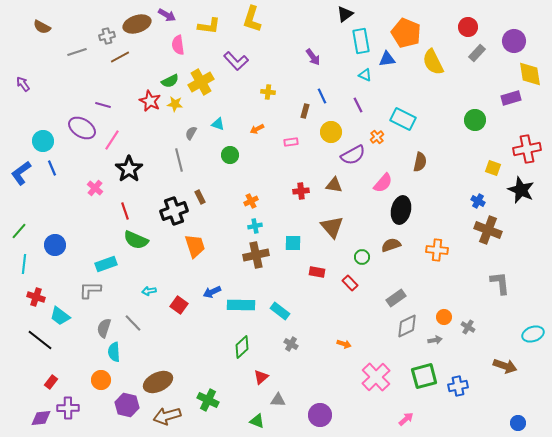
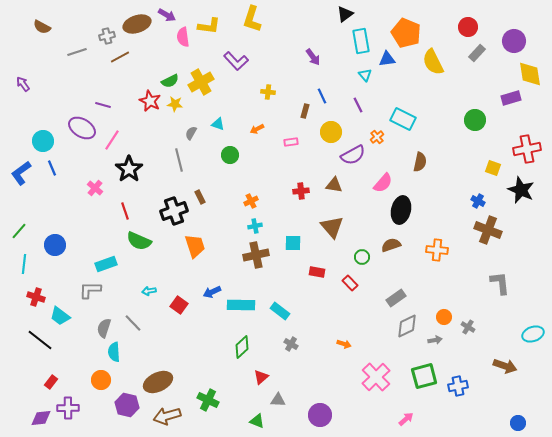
pink semicircle at (178, 45): moved 5 px right, 8 px up
cyan triangle at (365, 75): rotated 24 degrees clockwise
green semicircle at (136, 240): moved 3 px right, 1 px down
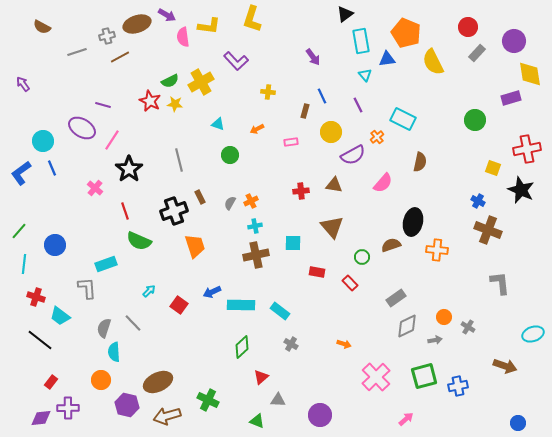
gray semicircle at (191, 133): moved 39 px right, 70 px down
black ellipse at (401, 210): moved 12 px right, 12 px down
gray L-shape at (90, 290): moved 3 px left, 2 px up; rotated 85 degrees clockwise
cyan arrow at (149, 291): rotated 144 degrees clockwise
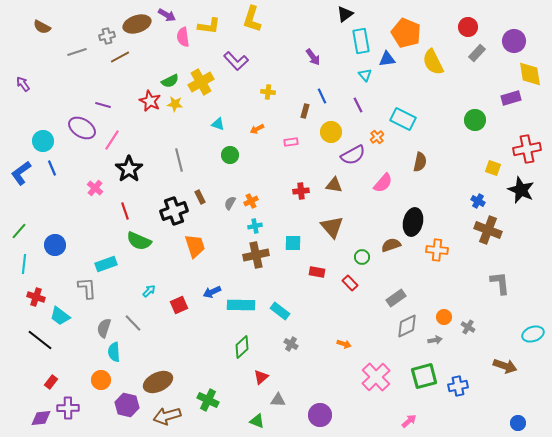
red square at (179, 305): rotated 30 degrees clockwise
pink arrow at (406, 419): moved 3 px right, 2 px down
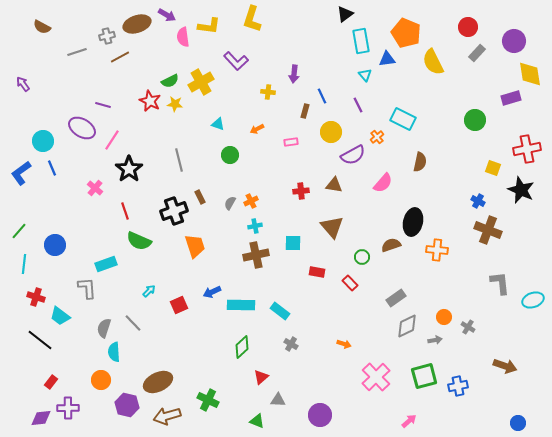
purple arrow at (313, 57): moved 19 px left, 17 px down; rotated 42 degrees clockwise
cyan ellipse at (533, 334): moved 34 px up
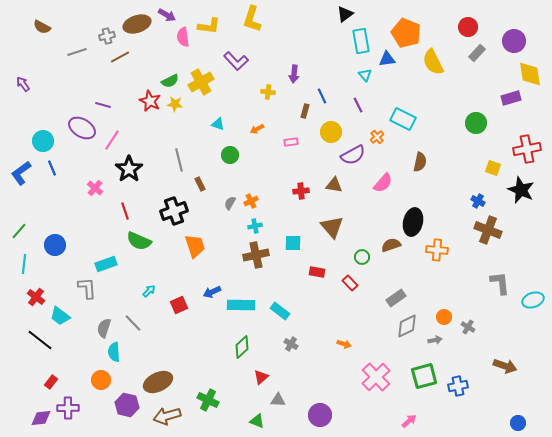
green circle at (475, 120): moved 1 px right, 3 px down
brown rectangle at (200, 197): moved 13 px up
red cross at (36, 297): rotated 18 degrees clockwise
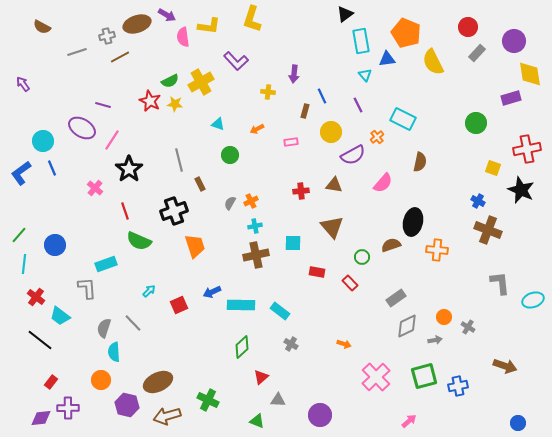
green line at (19, 231): moved 4 px down
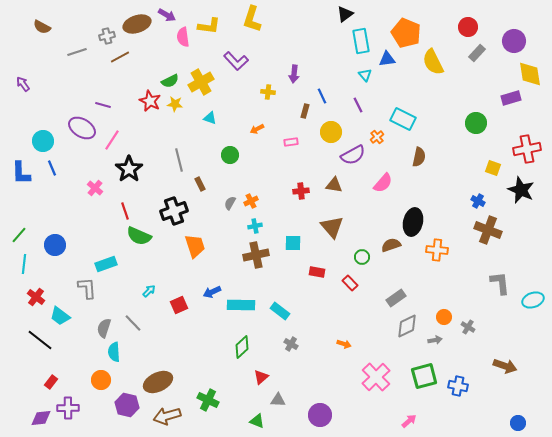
cyan triangle at (218, 124): moved 8 px left, 6 px up
brown semicircle at (420, 162): moved 1 px left, 5 px up
blue L-shape at (21, 173): rotated 55 degrees counterclockwise
green semicircle at (139, 241): moved 5 px up
blue cross at (458, 386): rotated 24 degrees clockwise
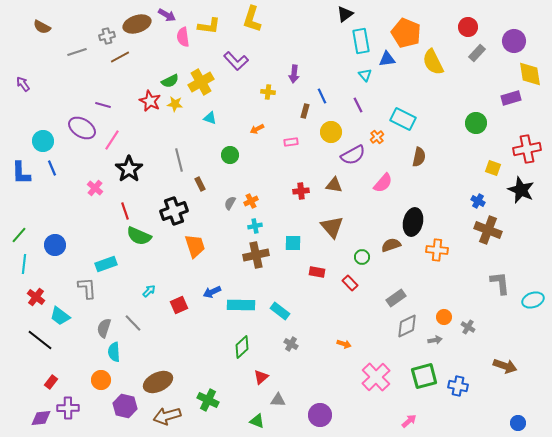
purple hexagon at (127, 405): moved 2 px left, 1 px down
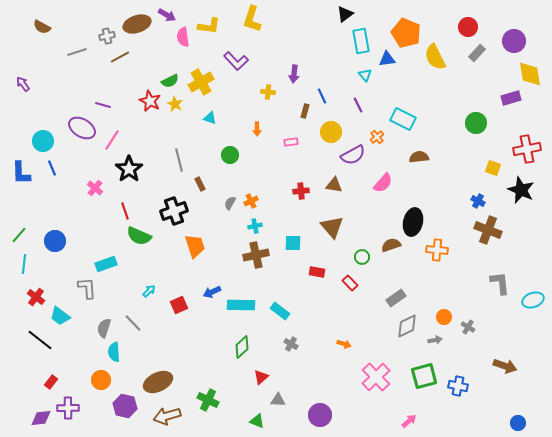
yellow semicircle at (433, 62): moved 2 px right, 5 px up
yellow star at (175, 104): rotated 21 degrees clockwise
orange arrow at (257, 129): rotated 64 degrees counterclockwise
brown semicircle at (419, 157): rotated 108 degrees counterclockwise
blue circle at (55, 245): moved 4 px up
